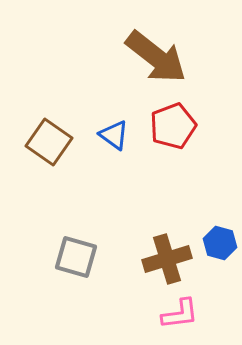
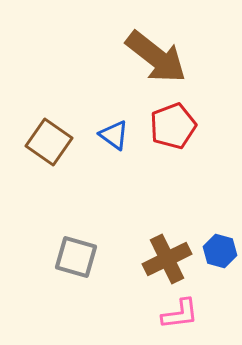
blue hexagon: moved 8 px down
brown cross: rotated 9 degrees counterclockwise
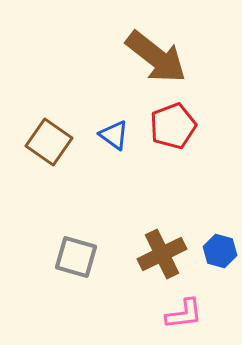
brown cross: moved 5 px left, 5 px up
pink L-shape: moved 4 px right
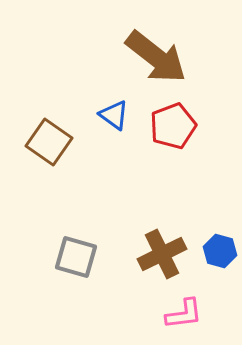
blue triangle: moved 20 px up
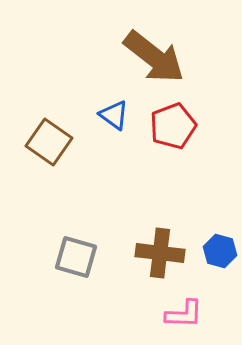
brown arrow: moved 2 px left
brown cross: moved 2 px left, 1 px up; rotated 33 degrees clockwise
pink L-shape: rotated 9 degrees clockwise
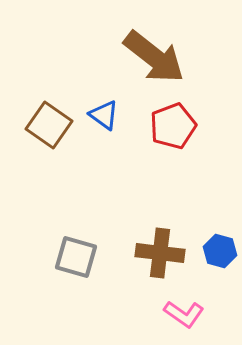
blue triangle: moved 10 px left
brown square: moved 17 px up
pink L-shape: rotated 33 degrees clockwise
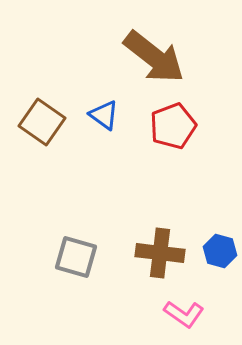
brown square: moved 7 px left, 3 px up
